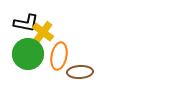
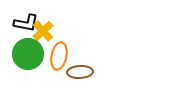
yellow cross: moved 1 px up; rotated 10 degrees clockwise
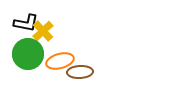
orange ellipse: moved 1 px right, 5 px down; rotated 64 degrees clockwise
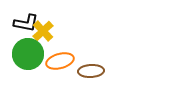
brown ellipse: moved 11 px right, 1 px up
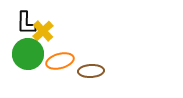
black L-shape: rotated 80 degrees clockwise
